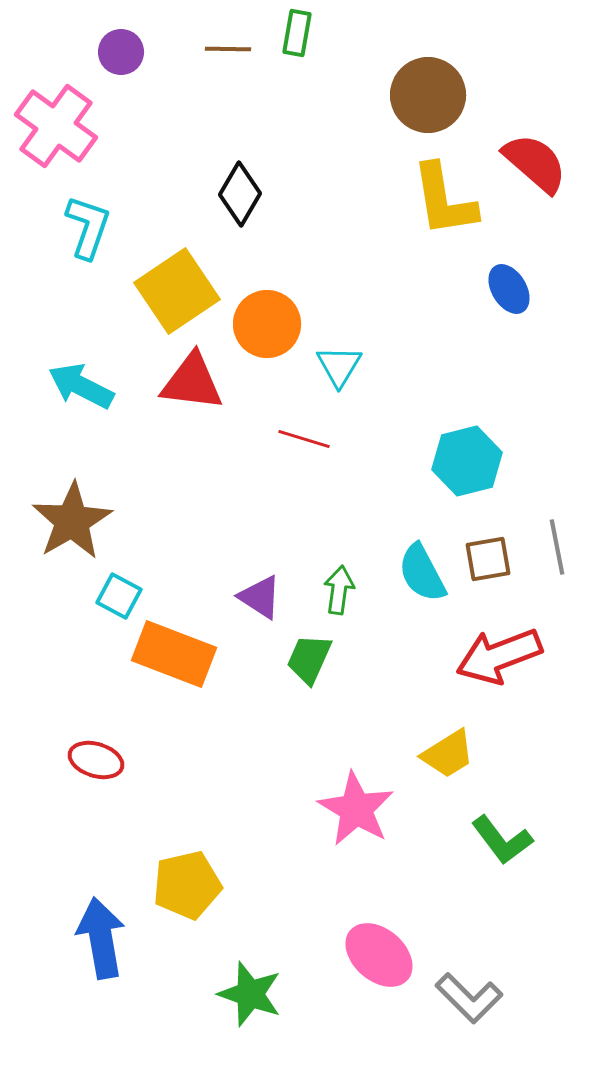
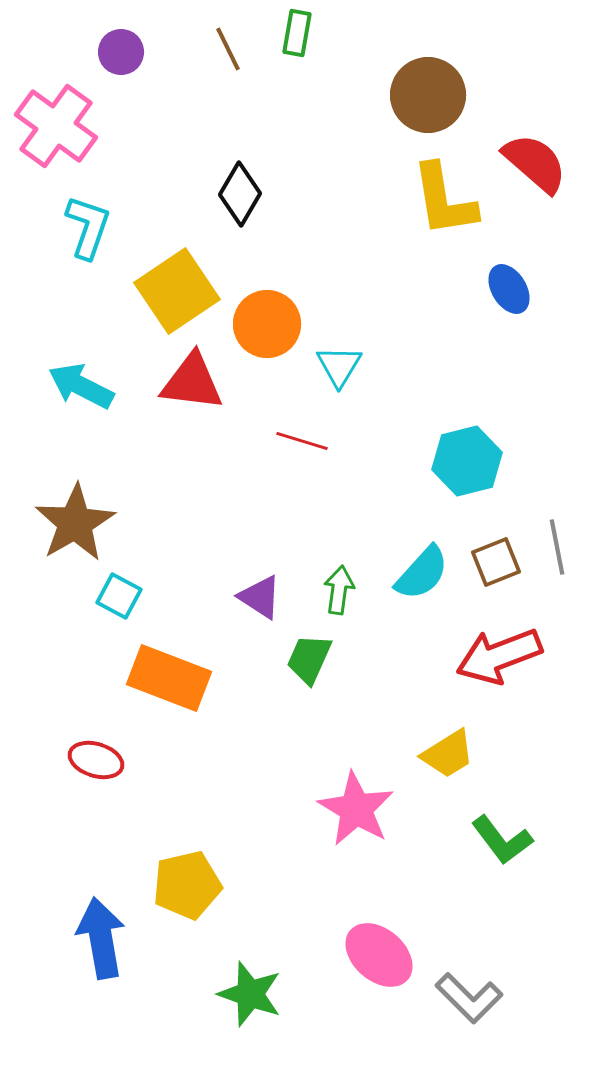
brown line: rotated 63 degrees clockwise
red line: moved 2 px left, 2 px down
brown star: moved 3 px right, 2 px down
brown square: moved 8 px right, 3 px down; rotated 12 degrees counterclockwise
cyan semicircle: rotated 110 degrees counterclockwise
orange rectangle: moved 5 px left, 24 px down
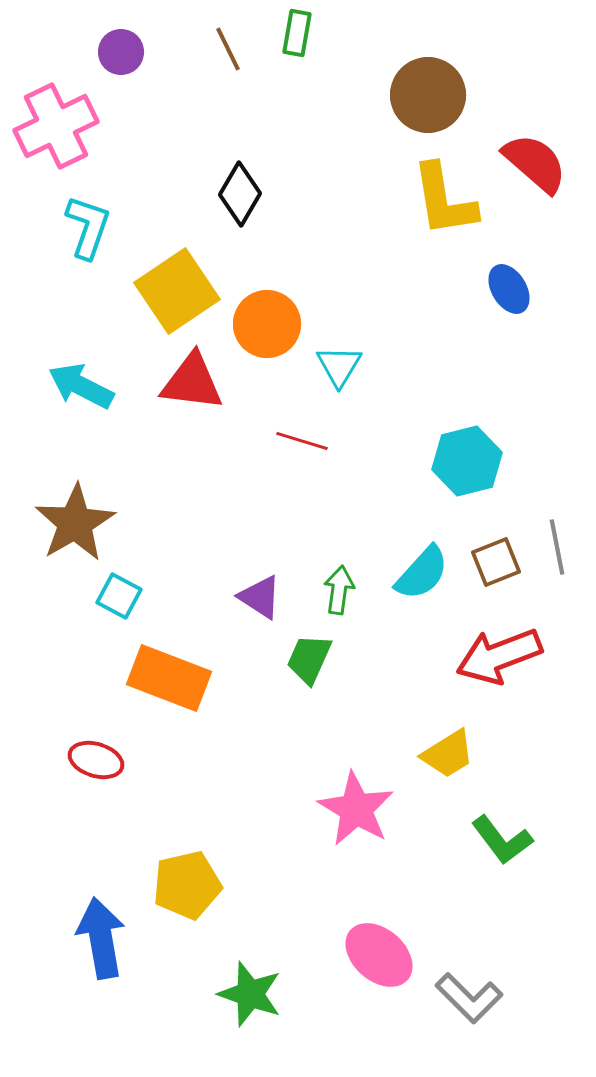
pink cross: rotated 28 degrees clockwise
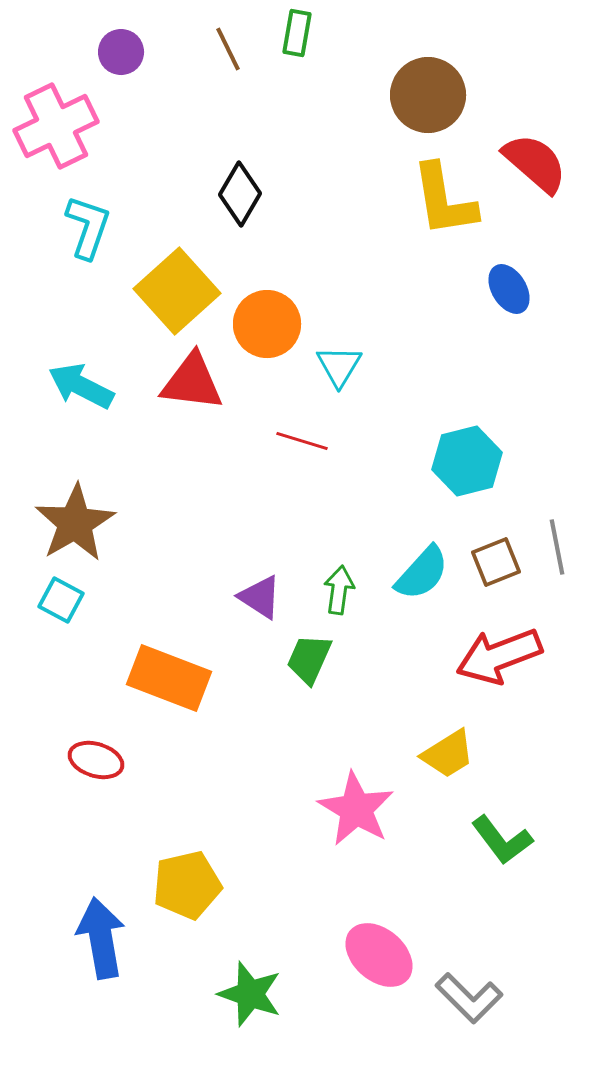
yellow square: rotated 8 degrees counterclockwise
cyan square: moved 58 px left, 4 px down
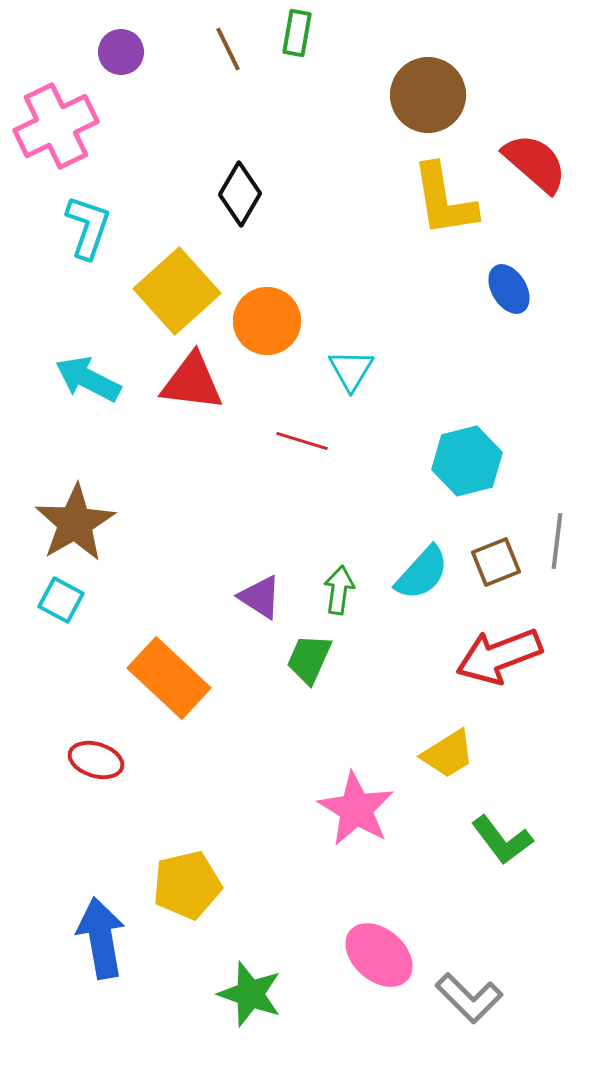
orange circle: moved 3 px up
cyan triangle: moved 12 px right, 4 px down
cyan arrow: moved 7 px right, 7 px up
gray line: moved 6 px up; rotated 18 degrees clockwise
orange rectangle: rotated 22 degrees clockwise
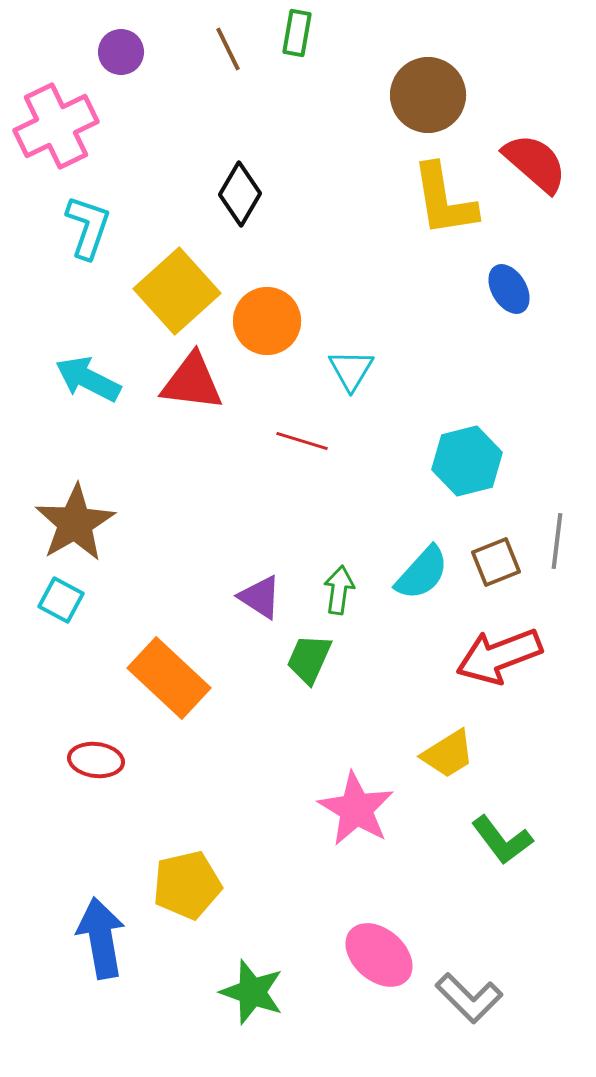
red ellipse: rotated 10 degrees counterclockwise
green star: moved 2 px right, 2 px up
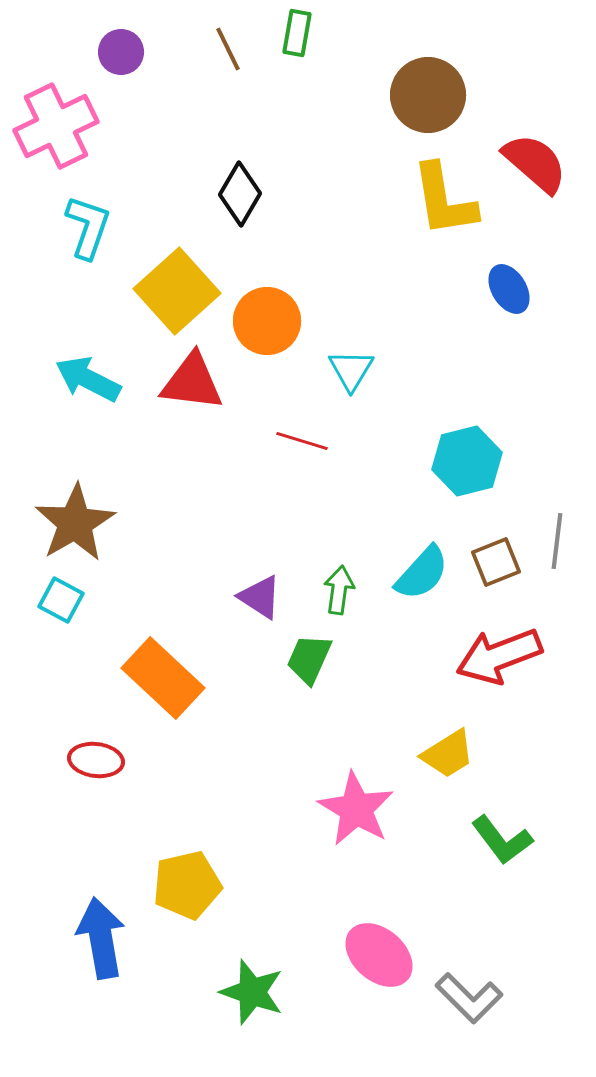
orange rectangle: moved 6 px left
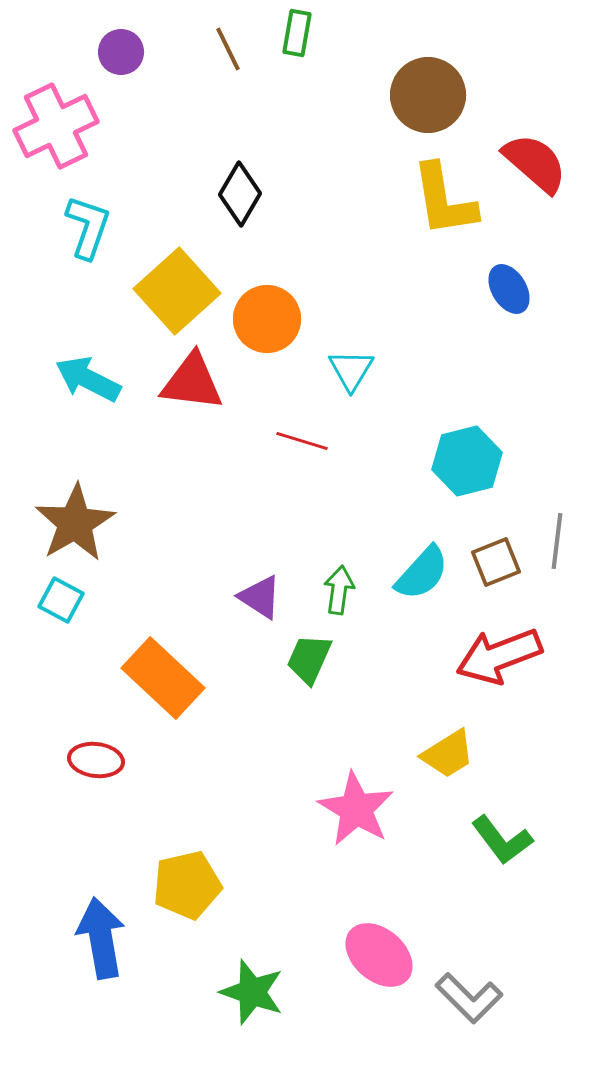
orange circle: moved 2 px up
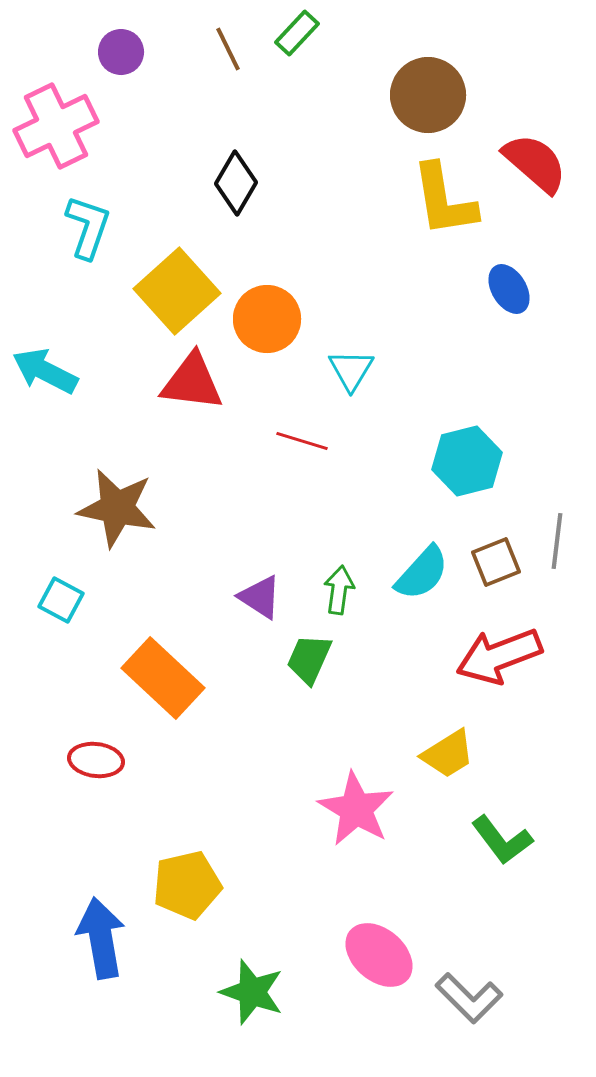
green rectangle: rotated 33 degrees clockwise
black diamond: moved 4 px left, 11 px up
cyan arrow: moved 43 px left, 8 px up
brown star: moved 42 px right, 15 px up; rotated 30 degrees counterclockwise
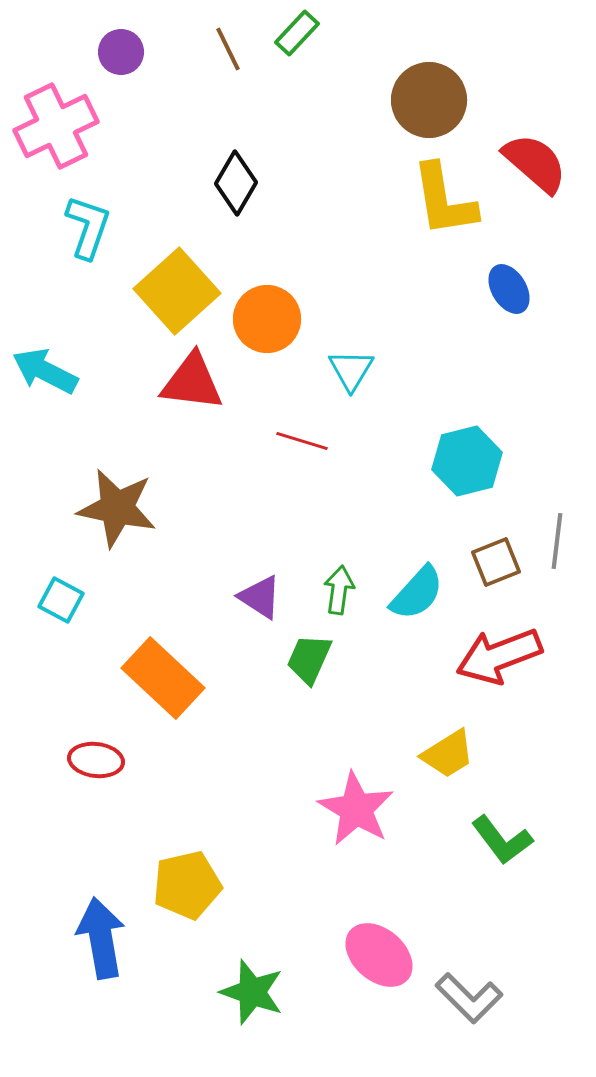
brown circle: moved 1 px right, 5 px down
cyan semicircle: moved 5 px left, 20 px down
